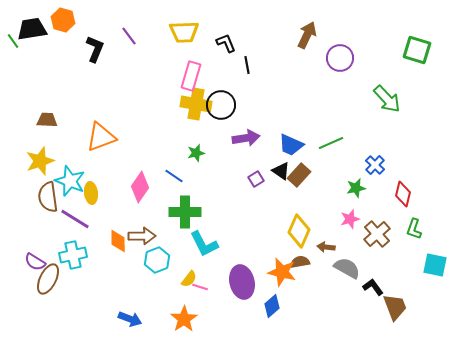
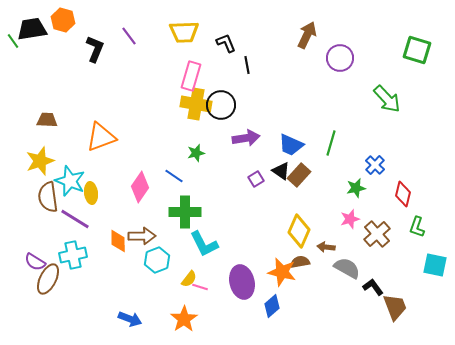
green line at (331, 143): rotated 50 degrees counterclockwise
green L-shape at (414, 229): moved 3 px right, 2 px up
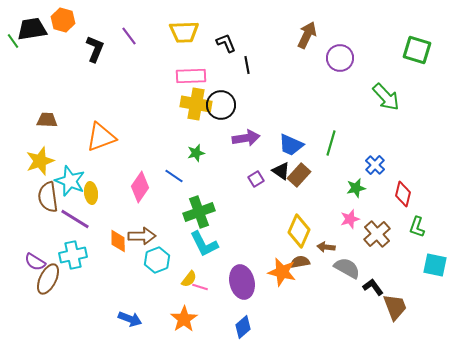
pink rectangle at (191, 76): rotated 72 degrees clockwise
green arrow at (387, 99): moved 1 px left, 2 px up
green cross at (185, 212): moved 14 px right; rotated 20 degrees counterclockwise
blue diamond at (272, 306): moved 29 px left, 21 px down
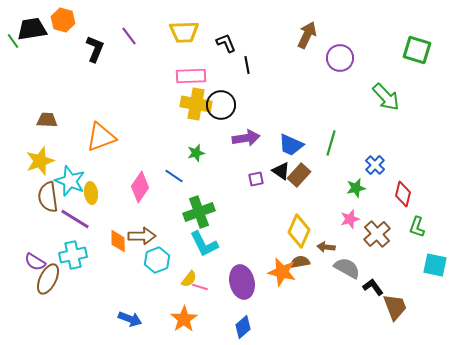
purple square at (256, 179): rotated 21 degrees clockwise
